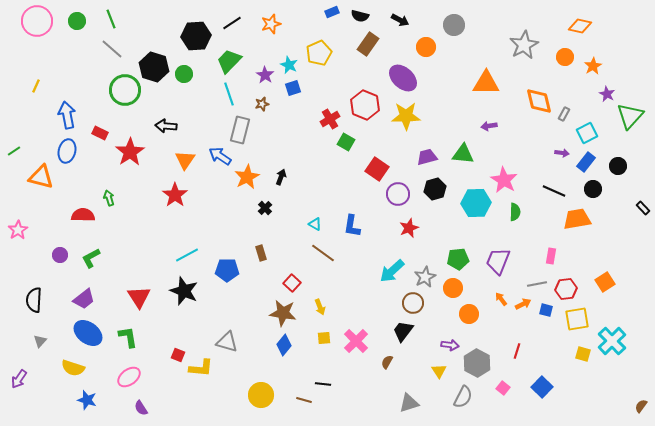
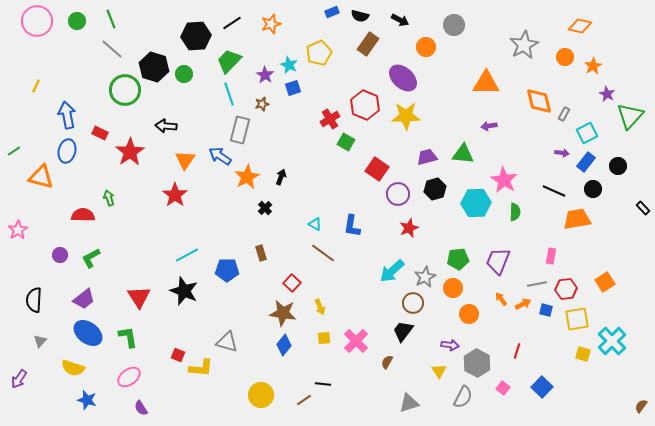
brown line at (304, 400): rotated 49 degrees counterclockwise
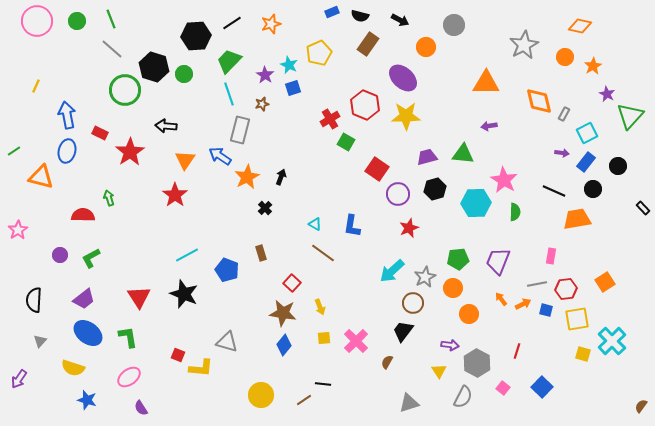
blue pentagon at (227, 270): rotated 20 degrees clockwise
black star at (184, 291): moved 3 px down
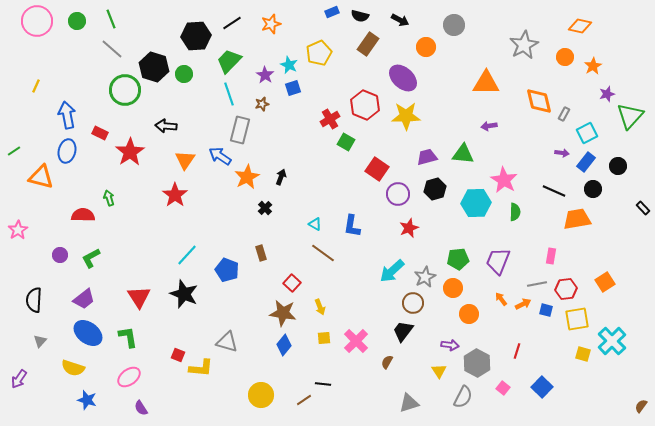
purple star at (607, 94): rotated 28 degrees clockwise
cyan line at (187, 255): rotated 20 degrees counterclockwise
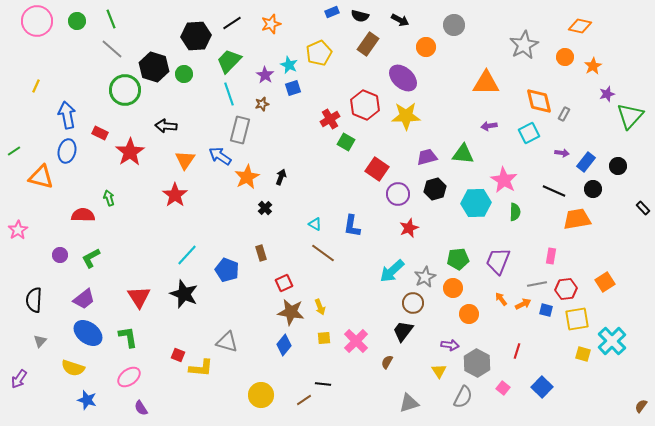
cyan square at (587, 133): moved 58 px left
red square at (292, 283): moved 8 px left; rotated 24 degrees clockwise
brown star at (283, 313): moved 8 px right, 1 px up
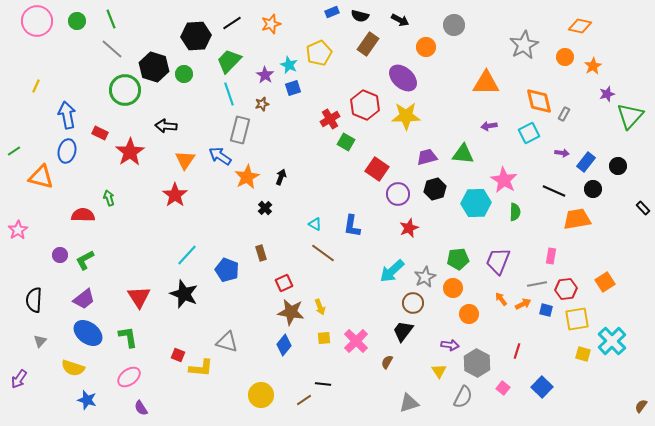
green L-shape at (91, 258): moved 6 px left, 2 px down
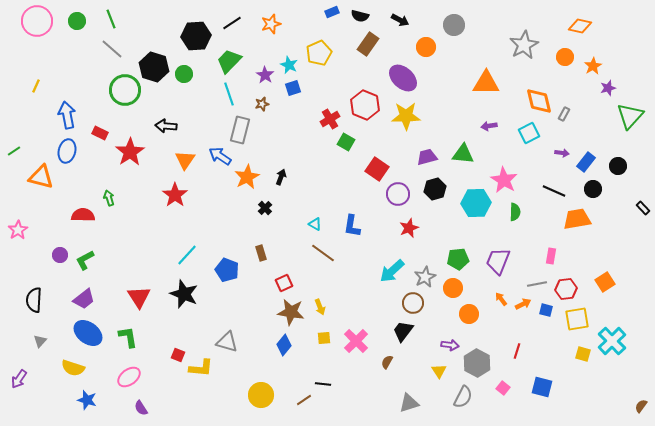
purple star at (607, 94): moved 1 px right, 6 px up
blue square at (542, 387): rotated 30 degrees counterclockwise
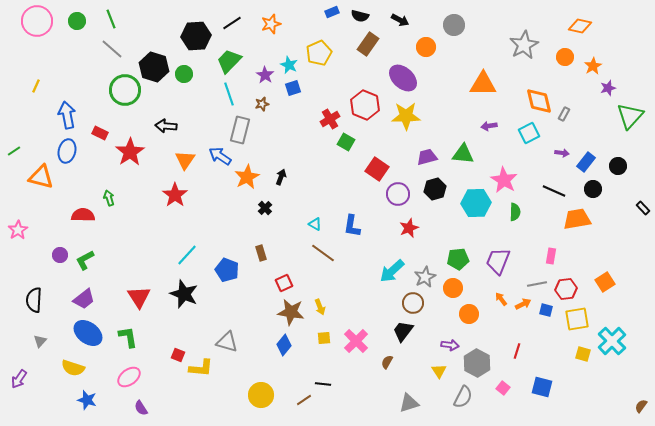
orange triangle at (486, 83): moved 3 px left, 1 px down
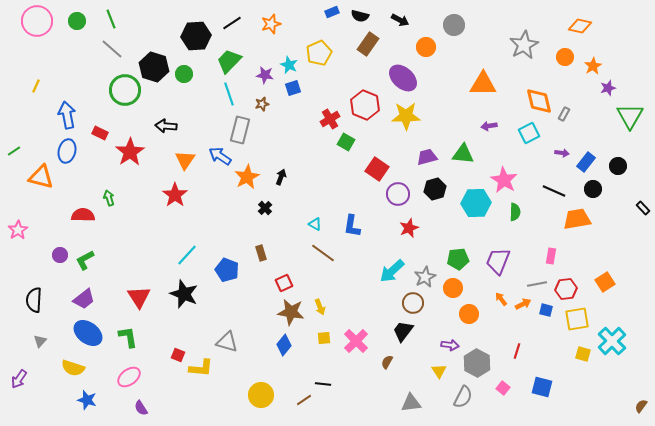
purple star at (265, 75): rotated 24 degrees counterclockwise
green triangle at (630, 116): rotated 12 degrees counterclockwise
gray triangle at (409, 403): moved 2 px right; rotated 10 degrees clockwise
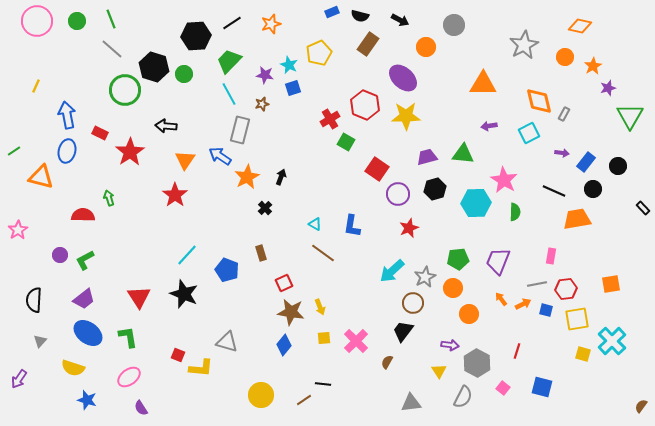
cyan line at (229, 94): rotated 10 degrees counterclockwise
orange square at (605, 282): moved 6 px right, 2 px down; rotated 24 degrees clockwise
